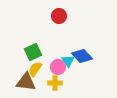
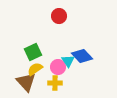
yellow semicircle: rotated 21 degrees clockwise
brown triangle: rotated 40 degrees clockwise
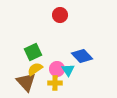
red circle: moved 1 px right, 1 px up
cyan triangle: moved 9 px down
pink circle: moved 1 px left, 2 px down
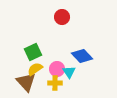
red circle: moved 2 px right, 2 px down
cyan triangle: moved 1 px right, 2 px down
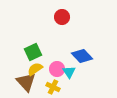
yellow cross: moved 2 px left, 4 px down; rotated 24 degrees clockwise
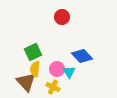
yellow semicircle: rotated 49 degrees counterclockwise
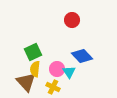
red circle: moved 10 px right, 3 px down
